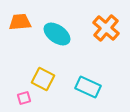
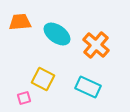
orange cross: moved 10 px left, 17 px down
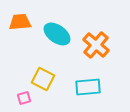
cyan rectangle: rotated 30 degrees counterclockwise
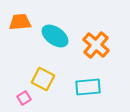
cyan ellipse: moved 2 px left, 2 px down
pink square: rotated 16 degrees counterclockwise
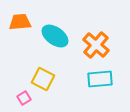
cyan rectangle: moved 12 px right, 8 px up
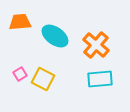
pink square: moved 4 px left, 24 px up
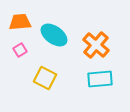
cyan ellipse: moved 1 px left, 1 px up
pink square: moved 24 px up
yellow square: moved 2 px right, 1 px up
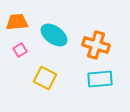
orange trapezoid: moved 3 px left
orange cross: rotated 24 degrees counterclockwise
